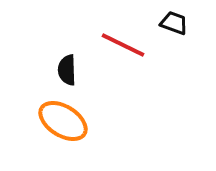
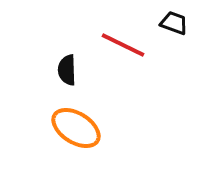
orange ellipse: moved 13 px right, 7 px down
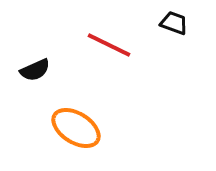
red line: moved 14 px left
black semicircle: moved 32 px left; rotated 112 degrees counterclockwise
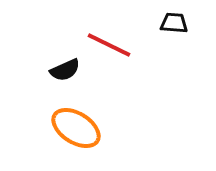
black trapezoid: rotated 16 degrees counterclockwise
black semicircle: moved 30 px right
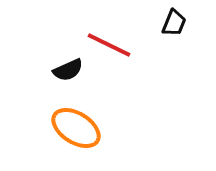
black trapezoid: rotated 108 degrees clockwise
black semicircle: moved 3 px right
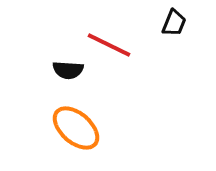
black semicircle: rotated 28 degrees clockwise
orange ellipse: rotated 9 degrees clockwise
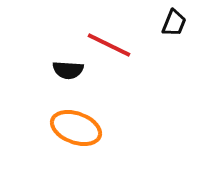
orange ellipse: rotated 21 degrees counterclockwise
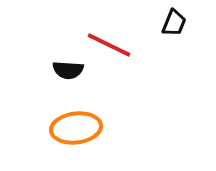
orange ellipse: rotated 27 degrees counterclockwise
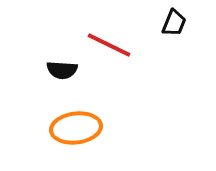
black semicircle: moved 6 px left
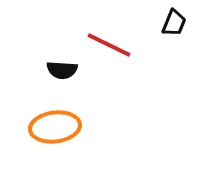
orange ellipse: moved 21 px left, 1 px up
